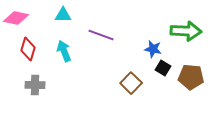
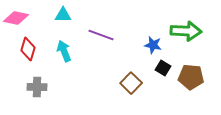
blue star: moved 4 px up
gray cross: moved 2 px right, 2 px down
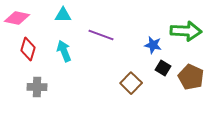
pink diamond: moved 1 px right
brown pentagon: rotated 20 degrees clockwise
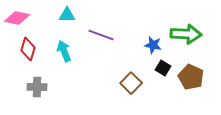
cyan triangle: moved 4 px right
green arrow: moved 3 px down
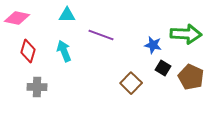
red diamond: moved 2 px down
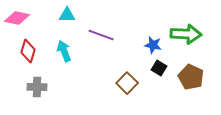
black square: moved 4 px left
brown square: moved 4 px left
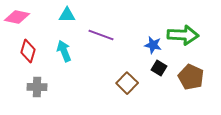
pink diamond: moved 1 px up
green arrow: moved 3 px left, 1 px down
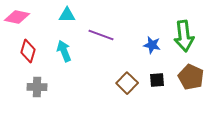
green arrow: moved 1 px right, 1 px down; rotated 80 degrees clockwise
blue star: moved 1 px left
black square: moved 2 px left, 12 px down; rotated 35 degrees counterclockwise
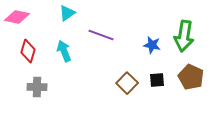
cyan triangle: moved 2 px up; rotated 36 degrees counterclockwise
green arrow: rotated 16 degrees clockwise
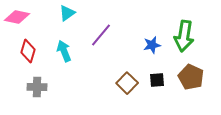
purple line: rotated 70 degrees counterclockwise
blue star: rotated 24 degrees counterclockwise
